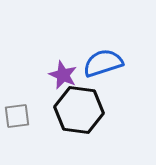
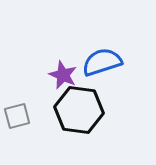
blue semicircle: moved 1 px left, 1 px up
gray square: rotated 8 degrees counterclockwise
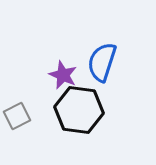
blue semicircle: rotated 54 degrees counterclockwise
gray square: rotated 12 degrees counterclockwise
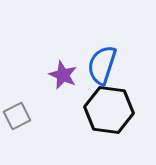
blue semicircle: moved 3 px down
black hexagon: moved 30 px right
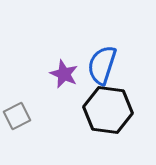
purple star: moved 1 px right, 1 px up
black hexagon: moved 1 px left
